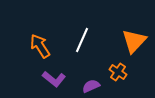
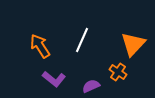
orange triangle: moved 1 px left, 3 px down
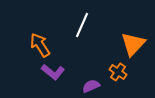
white line: moved 15 px up
orange arrow: moved 1 px up
purple L-shape: moved 1 px left, 7 px up
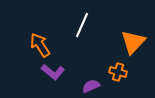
orange triangle: moved 2 px up
orange cross: rotated 18 degrees counterclockwise
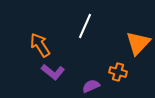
white line: moved 3 px right, 1 px down
orange triangle: moved 5 px right, 1 px down
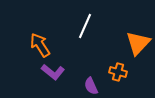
purple semicircle: rotated 90 degrees counterclockwise
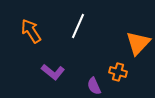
white line: moved 7 px left
orange arrow: moved 9 px left, 14 px up
purple semicircle: moved 3 px right
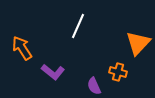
orange arrow: moved 9 px left, 17 px down
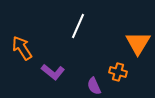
orange triangle: rotated 12 degrees counterclockwise
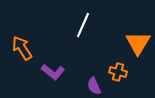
white line: moved 5 px right, 1 px up
